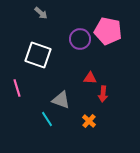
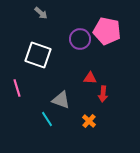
pink pentagon: moved 1 px left
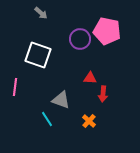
pink line: moved 2 px left, 1 px up; rotated 24 degrees clockwise
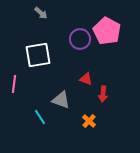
pink pentagon: rotated 16 degrees clockwise
white square: rotated 28 degrees counterclockwise
red triangle: moved 4 px left, 1 px down; rotated 16 degrees clockwise
pink line: moved 1 px left, 3 px up
cyan line: moved 7 px left, 2 px up
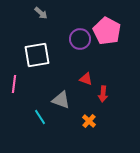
white square: moved 1 px left
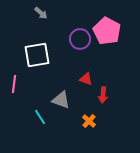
red arrow: moved 1 px down
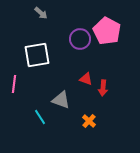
red arrow: moved 7 px up
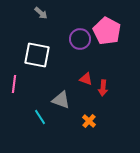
white square: rotated 20 degrees clockwise
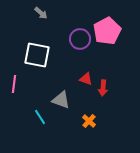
pink pentagon: rotated 16 degrees clockwise
